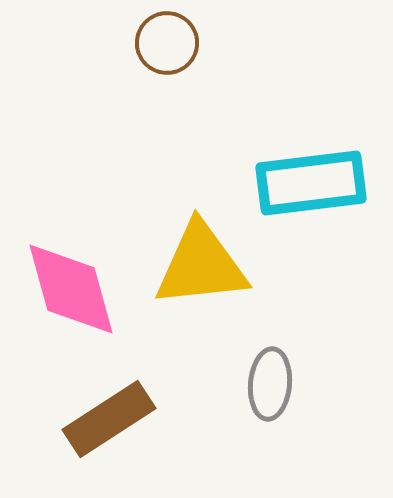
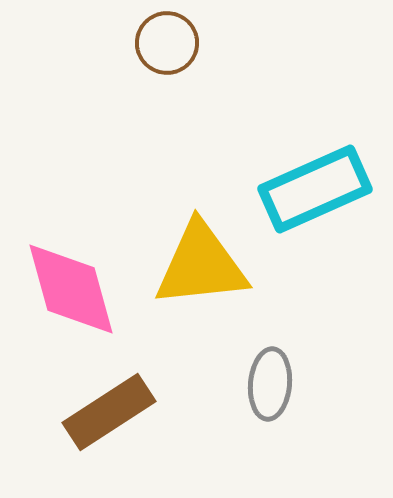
cyan rectangle: moved 4 px right, 6 px down; rotated 17 degrees counterclockwise
brown rectangle: moved 7 px up
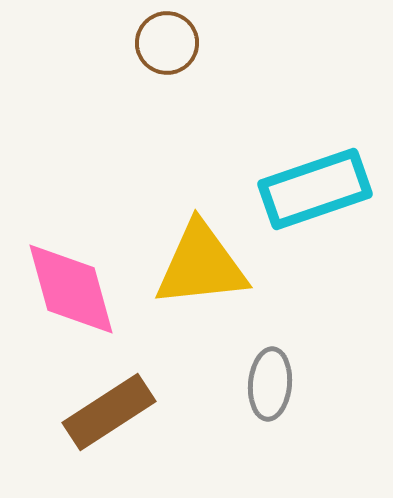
cyan rectangle: rotated 5 degrees clockwise
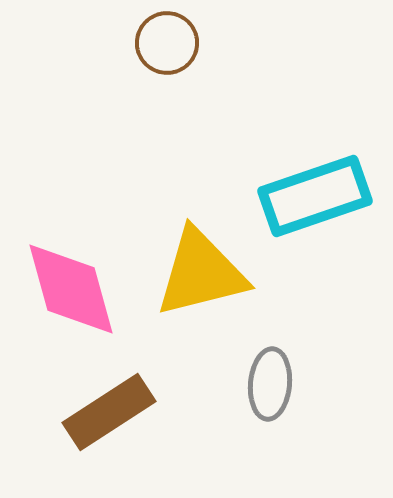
cyan rectangle: moved 7 px down
yellow triangle: moved 8 px down; rotated 8 degrees counterclockwise
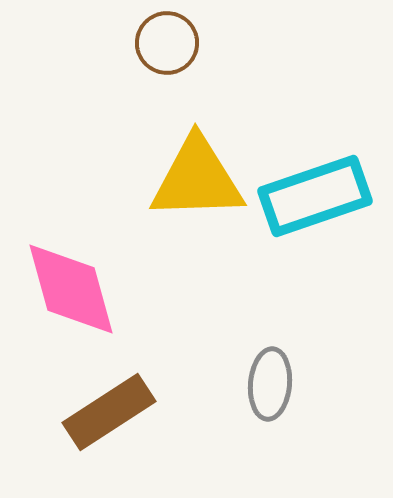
yellow triangle: moved 4 px left, 94 px up; rotated 12 degrees clockwise
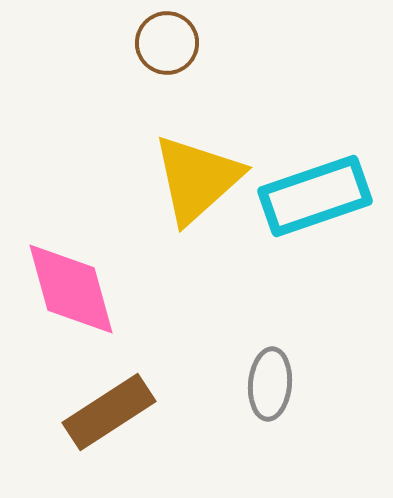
yellow triangle: rotated 40 degrees counterclockwise
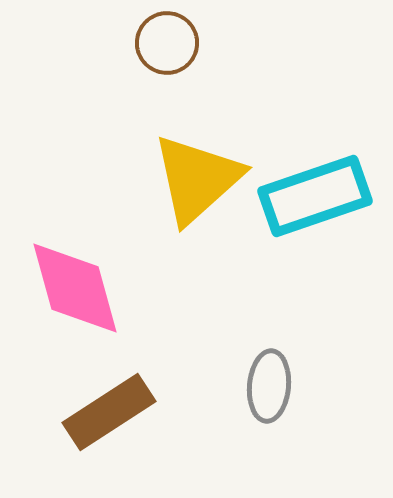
pink diamond: moved 4 px right, 1 px up
gray ellipse: moved 1 px left, 2 px down
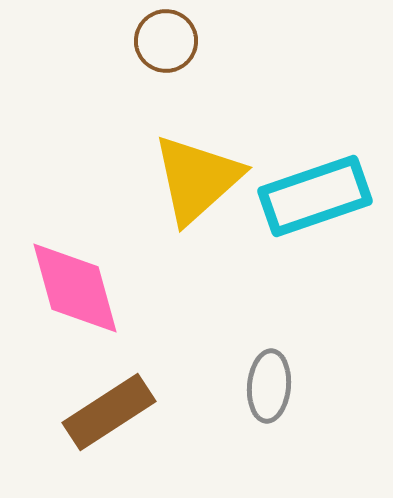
brown circle: moved 1 px left, 2 px up
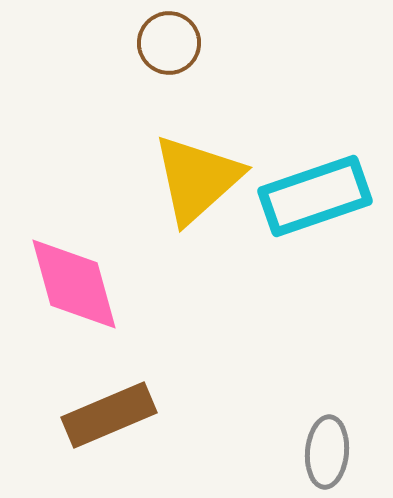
brown circle: moved 3 px right, 2 px down
pink diamond: moved 1 px left, 4 px up
gray ellipse: moved 58 px right, 66 px down
brown rectangle: moved 3 px down; rotated 10 degrees clockwise
